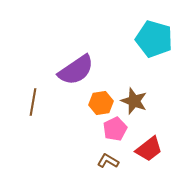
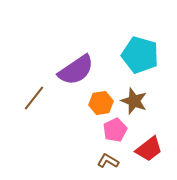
cyan pentagon: moved 14 px left, 16 px down
brown line: moved 1 px right, 4 px up; rotated 28 degrees clockwise
pink pentagon: moved 1 px down
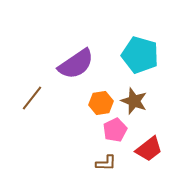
purple semicircle: moved 6 px up
brown line: moved 2 px left
brown L-shape: moved 2 px left, 2 px down; rotated 150 degrees clockwise
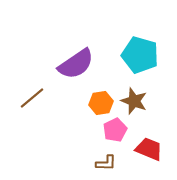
brown line: rotated 12 degrees clockwise
red trapezoid: rotated 120 degrees counterclockwise
